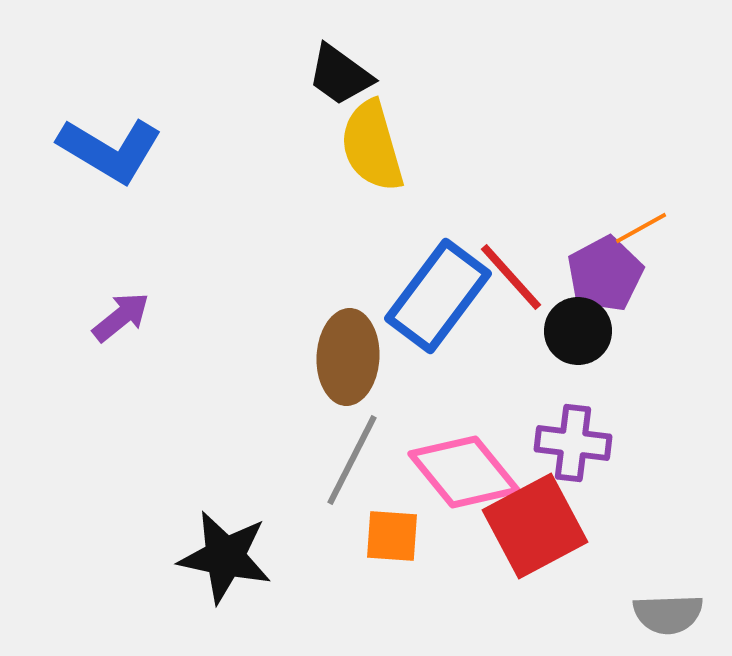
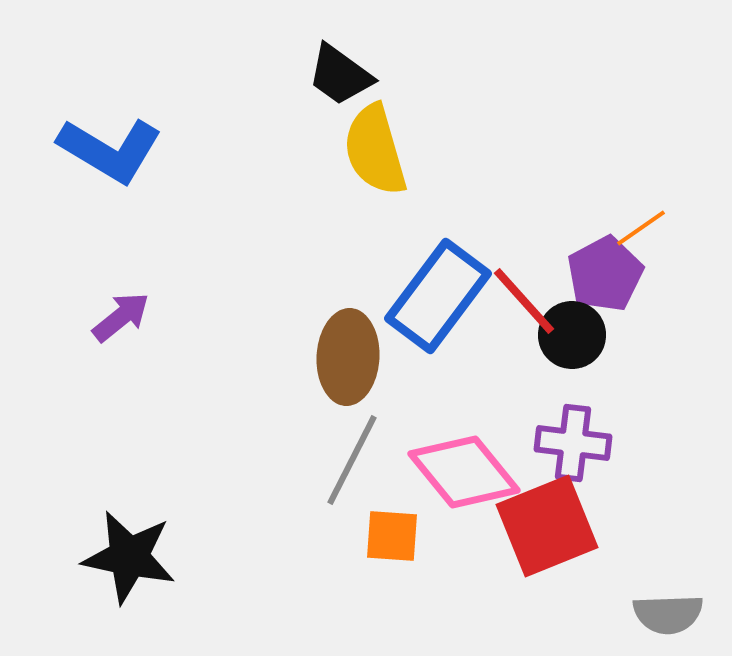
yellow semicircle: moved 3 px right, 4 px down
orange line: rotated 6 degrees counterclockwise
red line: moved 13 px right, 24 px down
black circle: moved 6 px left, 4 px down
red square: moved 12 px right; rotated 6 degrees clockwise
black star: moved 96 px left
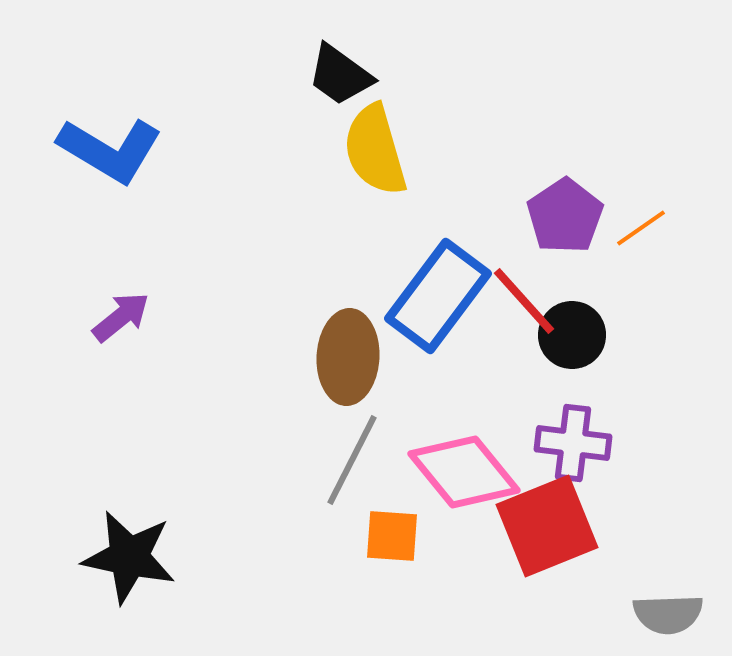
purple pentagon: moved 40 px left, 58 px up; rotated 6 degrees counterclockwise
